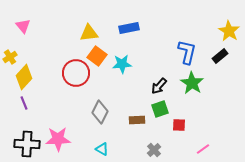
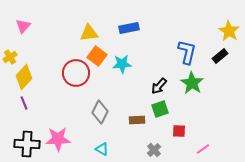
pink triangle: rotated 21 degrees clockwise
red square: moved 6 px down
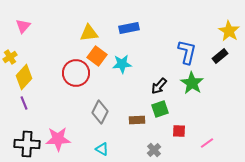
pink line: moved 4 px right, 6 px up
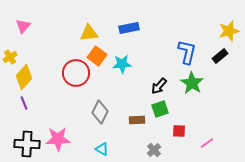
yellow star: rotated 25 degrees clockwise
